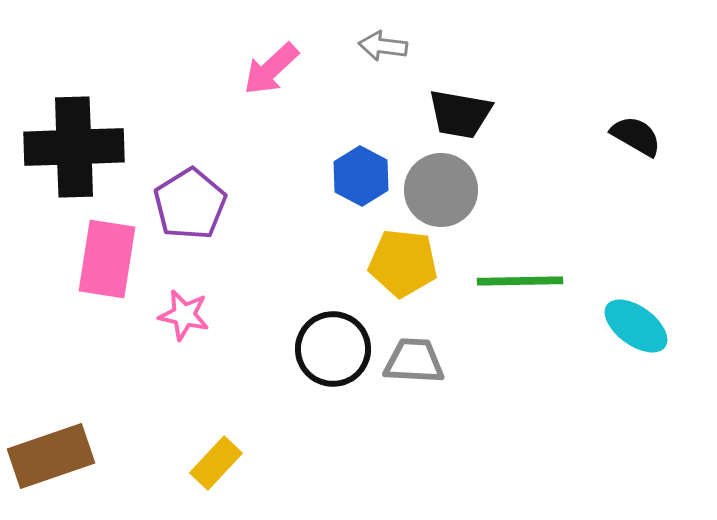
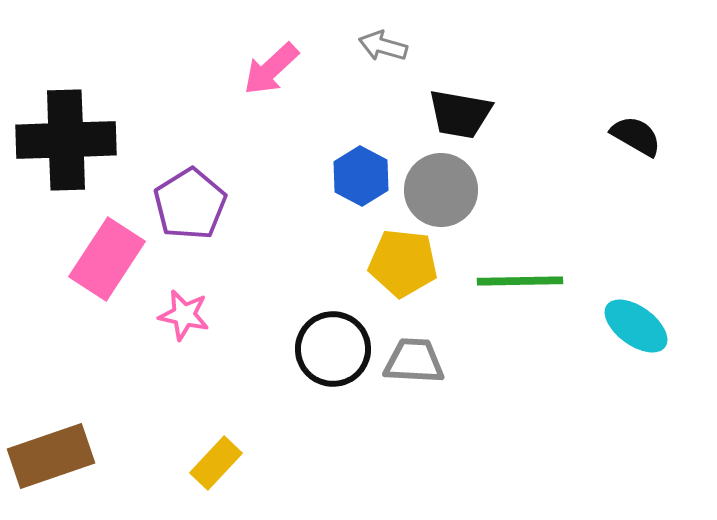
gray arrow: rotated 9 degrees clockwise
black cross: moved 8 px left, 7 px up
pink rectangle: rotated 24 degrees clockwise
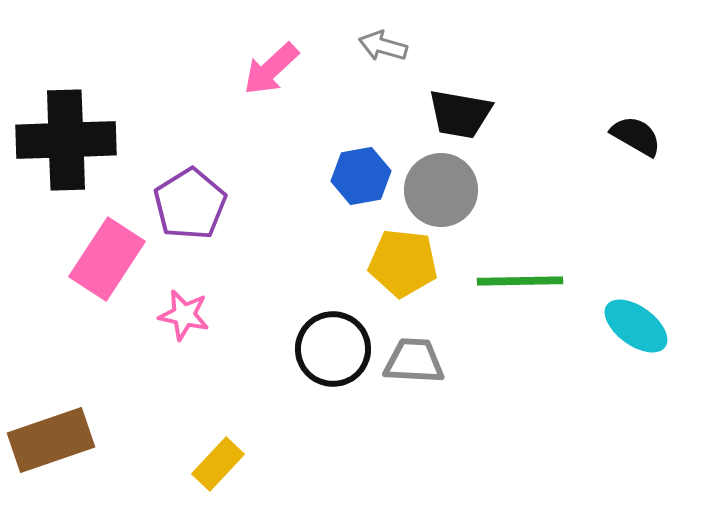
blue hexagon: rotated 22 degrees clockwise
brown rectangle: moved 16 px up
yellow rectangle: moved 2 px right, 1 px down
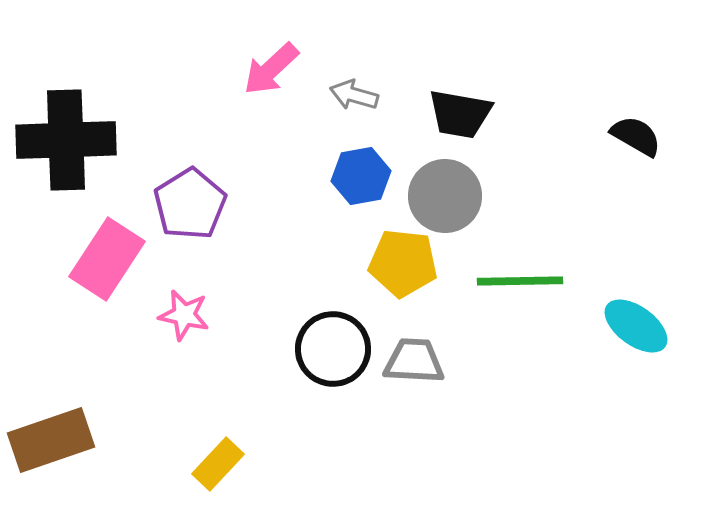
gray arrow: moved 29 px left, 49 px down
gray circle: moved 4 px right, 6 px down
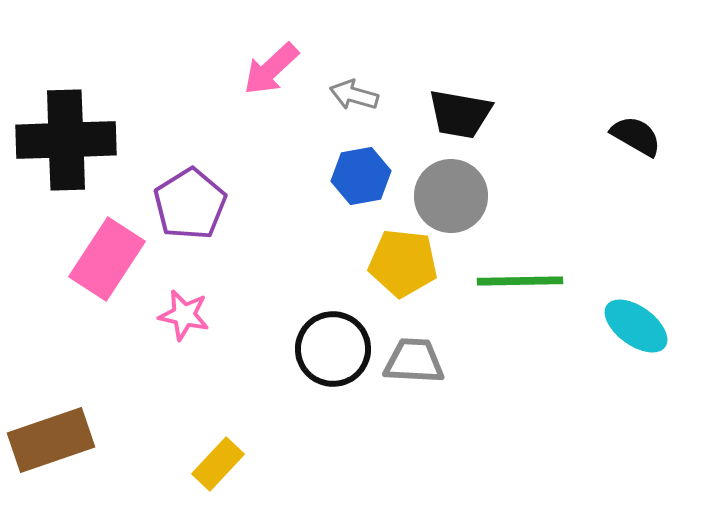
gray circle: moved 6 px right
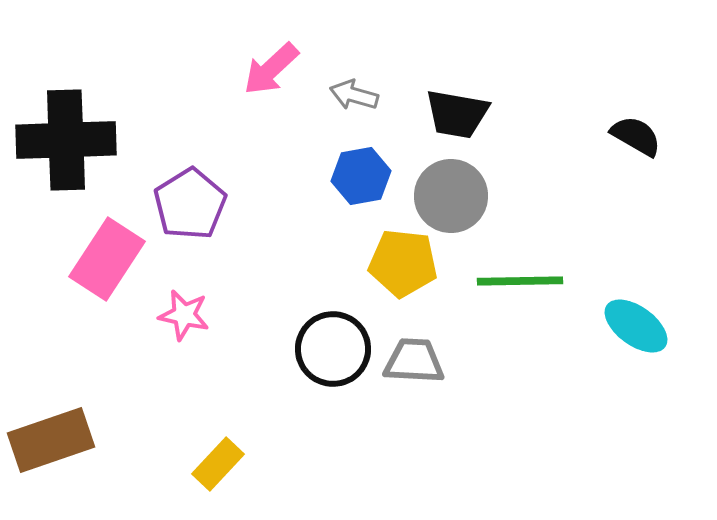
black trapezoid: moved 3 px left
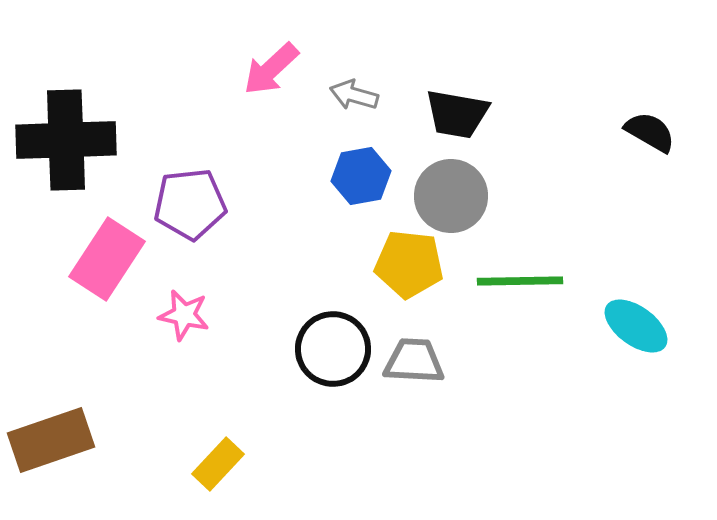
black semicircle: moved 14 px right, 4 px up
purple pentagon: rotated 26 degrees clockwise
yellow pentagon: moved 6 px right, 1 px down
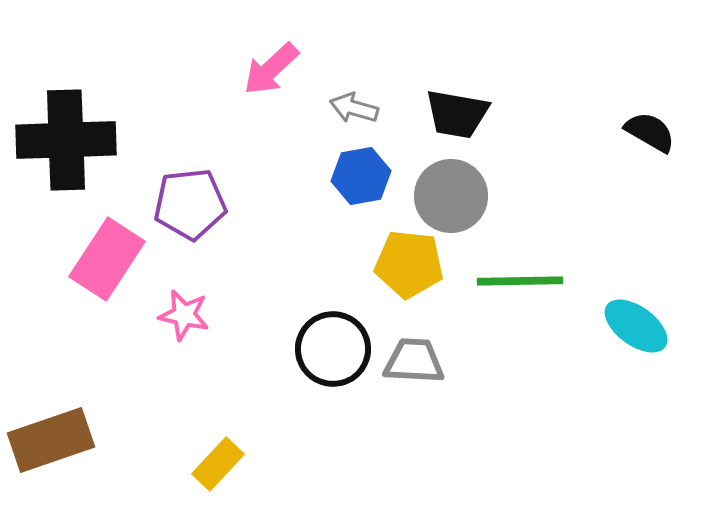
gray arrow: moved 13 px down
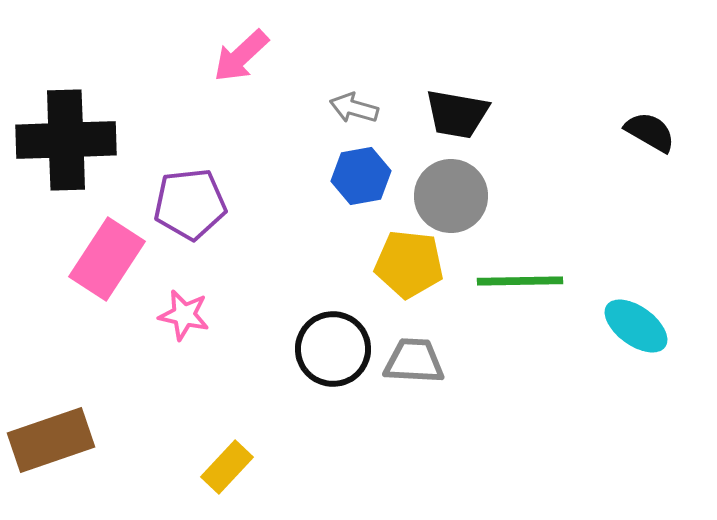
pink arrow: moved 30 px left, 13 px up
yellow rectangle: moved 9 px right, 3 px down
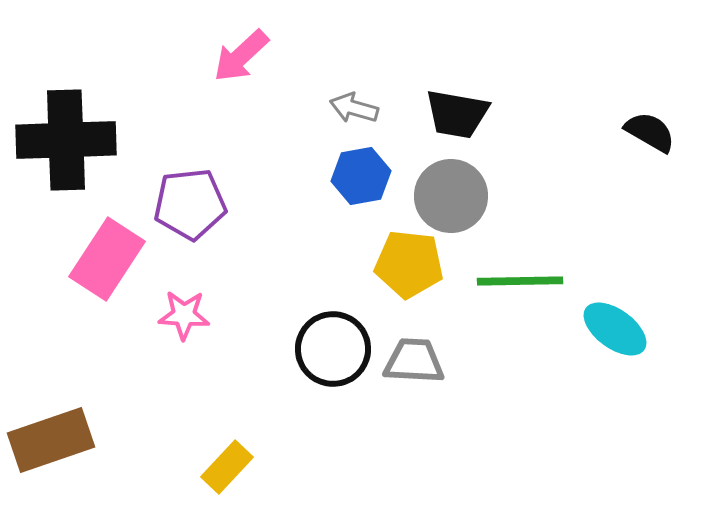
pink star: rotated 9 degrees counterclockwise
cyan ellipse: moved 21 px left, 3 px down
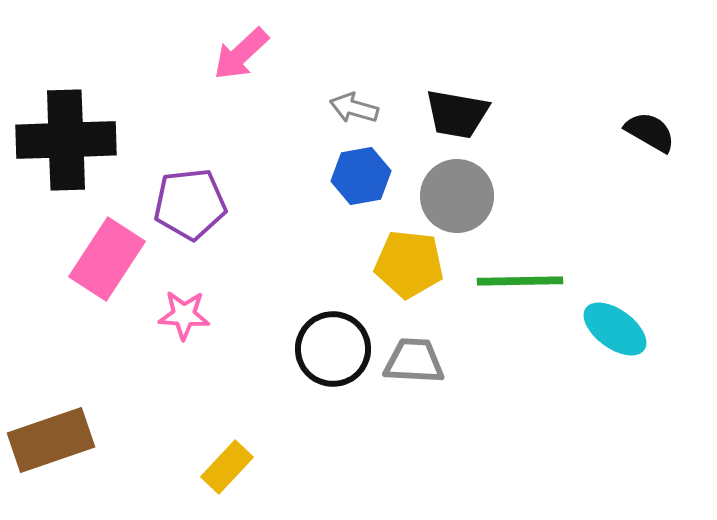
pink arrow: moved 2 px up
gray circle: moved 6 px right
